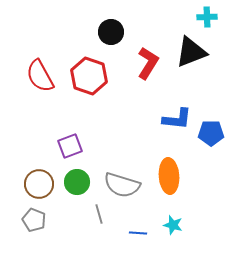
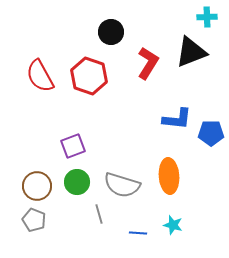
purple square: moved 3 px right
brown circle: moved 2 px left, 2 px down
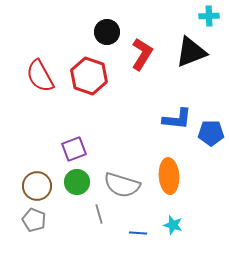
cyan cross: moved 2 px right, 1 px up
black circle: moved 4 px left
red L-shape: moved 6 px left, 9 px up
purple square: moved 1 px right, 3 px down
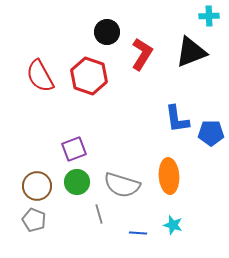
blue L-shape: rotated 76 degrees clockwise
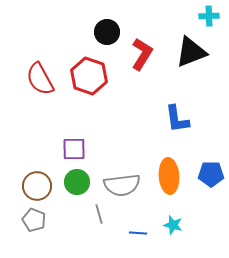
red semicircle: moved 3 px down
blue pentagon: moved 41 px down
purple square: rotated 20 degrees clockwise
gray semicircle: rotated 24 degrees counterclockwise
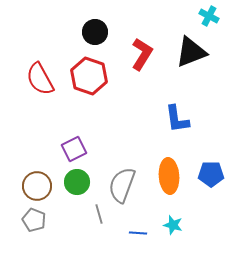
cyan cross: rotated 30 degrees clockwise
black circle: moved 12 px left
purple square: rotated 25 degrees counterclockwise
gray semicircle: rotated 117 degrees clockwise
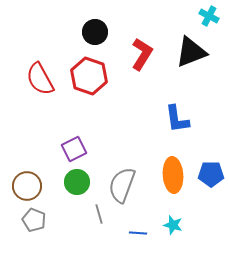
orange ellipse: moved 4 px right, 1 px up
brown circle: moved 10 px left
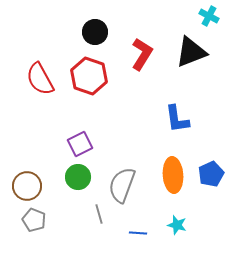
purple square: moved 6 px right, 5 px up
blue pentagon: rotated 25 degrees counterclockwise
green circle: moved 1 px right, 5 px up
cyan star: moved 4 px right
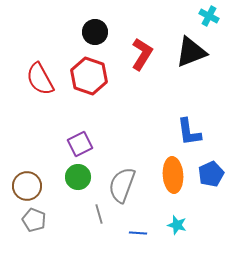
blue L-shape: moved 12 px right, 13 px down
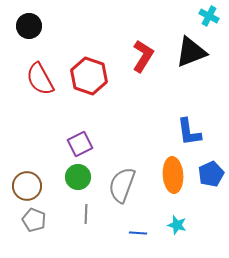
black circle: moved 66 px left, 6 px up
red L-shape: moved 1 px right, 2 px down
gray line: moved 13 px left; rotated 18 degrees clockwise
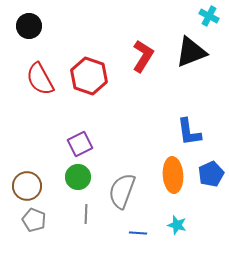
gray semicircle: moved 6 px down
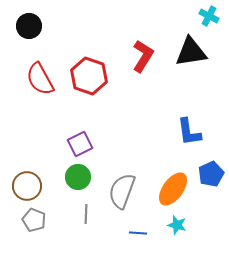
black triangle: rotated 12 degrees clockwise
orange ellipse: moved 14 px down; rotated 40 degrees clockwise
